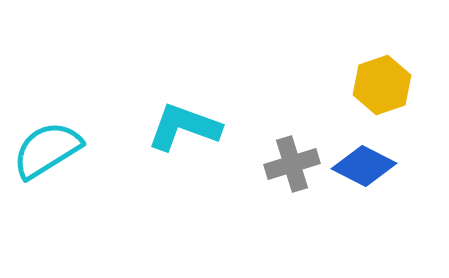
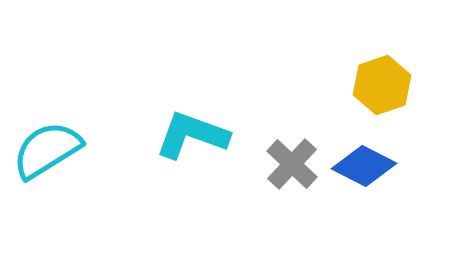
cyan L-shape: moved 8 px right, 8 px down
gray cross: rotated 30 degrees counterclockwise
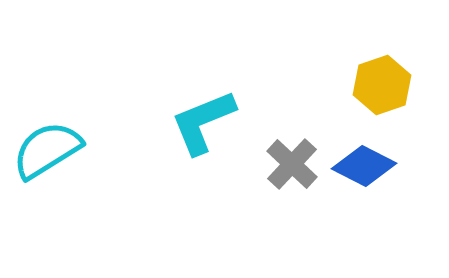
cyan L-shape: moved 11 px right, 13 px up; rotated 42 degrees counterclockwise
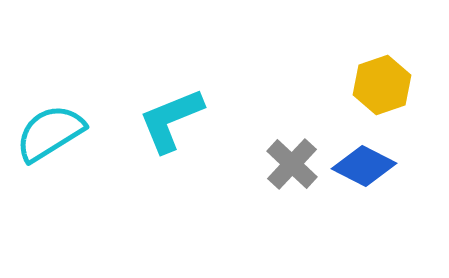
cyan L-shape: moved 32 px left, 2 px up
cyan semicircle: moved 3 px right, 17 px up
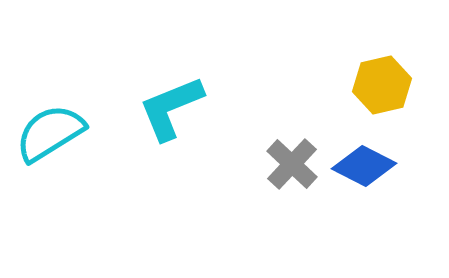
yellow hexagon: rotated 6 degrees clockwise
cyan L-shape: moved 12 px up
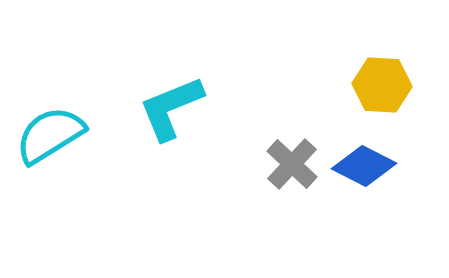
yellow hexagon: rotated 16 degrees clockwise
cyan semicircle: moved 2 px down
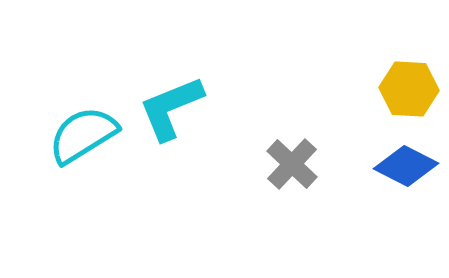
yellow hexagon: moved 27 px right, 4 px down
cyan semicircle: moved 33 px right
blue diamond: moved 42 px right
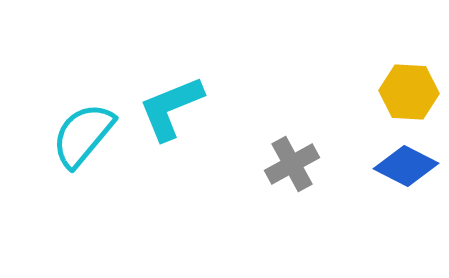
yellow hexagon: moved 3 px down
cyan semicircle: rotated 18 degrees counterclockwise
gray cross: rotated 18 degrees clockwise
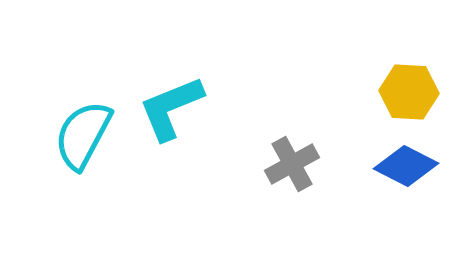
cyan semicircle: rotated 12 degrees counterclockwise
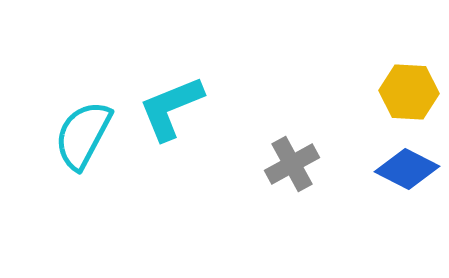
blue diamond: moved 1 px right, 3 px down
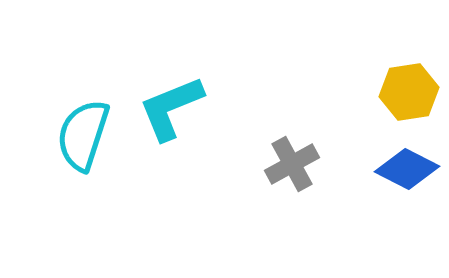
yellow hexagon: rotated 12 degrees counterclockwise
cyan semicircle: rotated 10 degrees counterclockwise
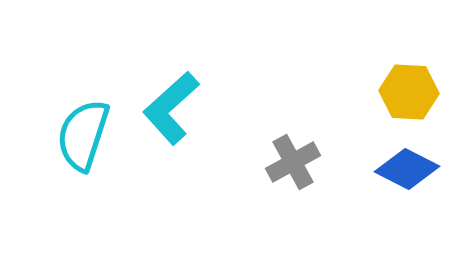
yellow hexagon: rotated 12 degrees clockwise
cyan L-shape: rotated 20 degrees counterclockwise
gray cross: moved 1 px right, 2 px up
